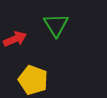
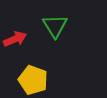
green triangle: moved 1 px left, 1 px down
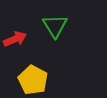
yellow pentagon: rotated 8 degrees clockwise
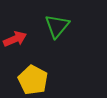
green triangle: moved 2 px right; rotated 12 degrees clockwise
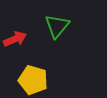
yellow pentagon: rotated 12 degrees counterclockwise
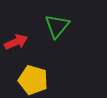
red arrow: moved 1 px right, 3 px down
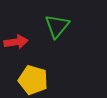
red arrow: rotated 15 degrees clockwise
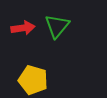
red arrow: moved 7 px right, 14 px up
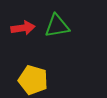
green triangle: rotated 40 degrees clockwise
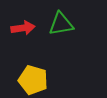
green triangle: moved 4 px right, 2 px up
